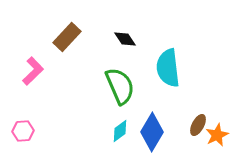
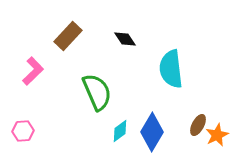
brown rectangle: moved 1 px right, 1 px up
cyan semicircle: moved 3 px right, 1 px down
green semicircle: moved 23 px left, 6 px down
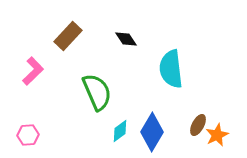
black diamond: moved 1 px right
pink hexagon: moved 5 px right, 4 px down
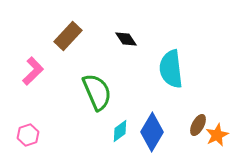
pink hexagon: rotated 15 degrees counterclockwise
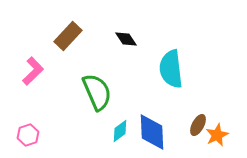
blue diamond: rotated 33 degrees counterclockwise
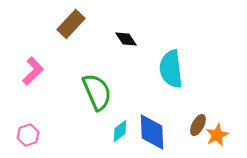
brown rectangle: moved 3 px right, 12 px up
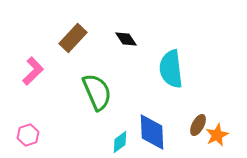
brown rectangle: moved 2 px right, 14 px down
cyan diamond: moved 11 px down
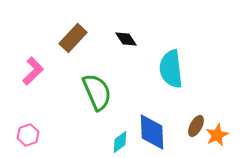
brown ellipse: moved 2 px left, 1 px down
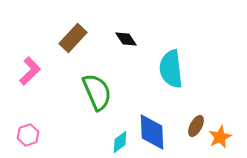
pink L-shape: moved 3 px left
orange star: moved 3 px right, 2 px down
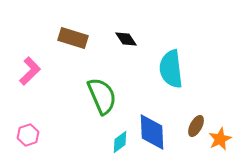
brown rectangle: rotated 64 degrees clockwise
green semicircle: moved 5 px right, 4 px down
orange star: moved 2 px down
